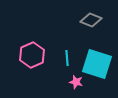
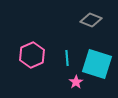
pink star: rotated 24 degrees clockwise
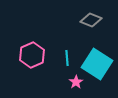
cyan square: rotated 16 degrees clockwise
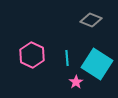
pink hexagon: rotated 10 degrees counterclockwise
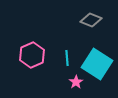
pink hexagon: rotated 10 degrees clockwise
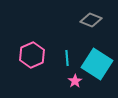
pink star: moved 1 px left, 1 px up
